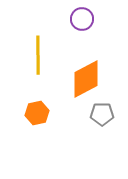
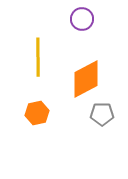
yellow line: moved 2 px down
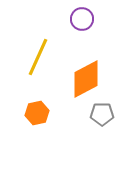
yellow line: rotated 24 degrees clockwise
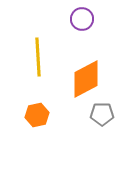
yellow line: rotated 27 degrees counterclockwise
orange hexagon: moved 2 px down
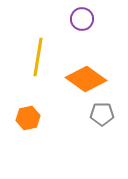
yellow line: rotated 12 degrees clockwise
orange diamond: rotated 63 degrees clockwise
orange hexagon: moved 9 px left, 3 px down
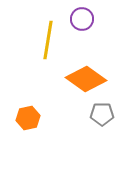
yellow line: moved 10 px right, 17 px up
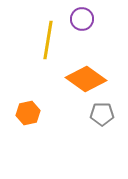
orange hexagon: moved 5 px up
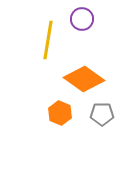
orange diamond: moved 2 px left
orange hexagon: moved 32 px right; rotated 25 degrees counterclockwise
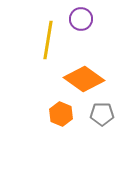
purple circle: moved 1 px left
orange hexagon: moved 1 px right, 1 px down
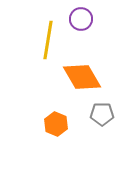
orange diamond: moved 2 px left, 2 px up; rotated 24 degrees clockwise
orange hexagon: moved 5 px left, 10 px down
